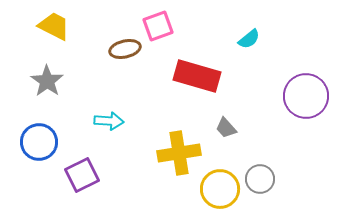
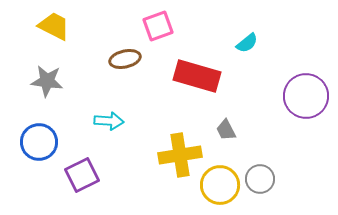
cyan semicircle: moved 2 px left, 4 px down
brown ellipse: moved 10 px down
gray star: rotated 28 degrees counterclockwise
gray trapezoid: moved 2 px down; rotated 15 degrees clockwise
yellow cross: moved 1 px right, 2 px down
yellow circle: moved 4 px up
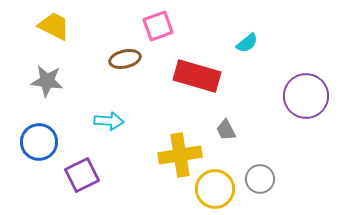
yellow circle: moved 5 px left, 4 px down
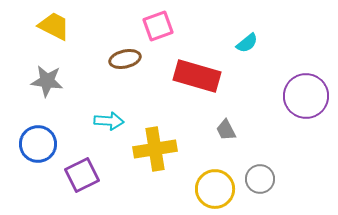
blue circle: moved 1 px left, 2 px down
yellow cross: moved 25 px left, 6 px up
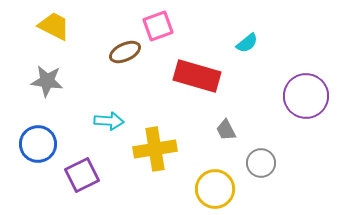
brown ellipse: moved 7 px up; rotated 12 degrees counterclockwise
gray circle: moved 1 px right, 16 px up
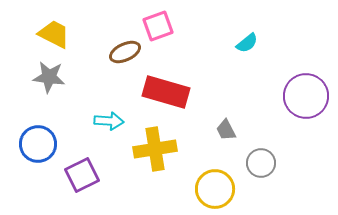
yellow trapezoid: moved 8 px down
red rectangle: moved 31 px left, 16 px down
gray star: moved 2 px right, 4 px up
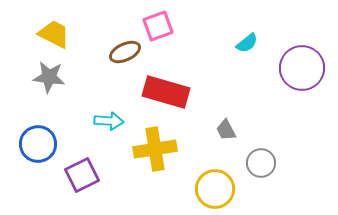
purple circle: moved 4 px left, 28 px up
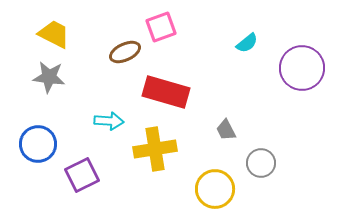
pink square: moved 3 px right, 1 px down
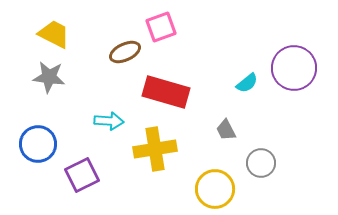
cyan semicircle: moved 40 px down
purple circle: moved 8 px left
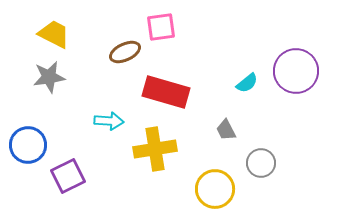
pink square: rotated 12 degrees clockwise
purple circle: moved 2 px right, 3 px down
gray star: rotated 16 degrees counterclockwise
blue circle: moved 10 px left, 1 px down
purple square: moved 14 px left, 1 px down
